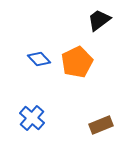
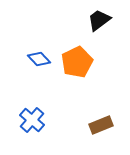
blue cross: moved 2 px down
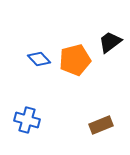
black trapezoid: moved 11 px right, 22 px down
orange pentagon: moved 2 px left, 2 px up; rotated 12 degrees clockwise
blue cross: moved 5 px left; rotated 25 degrees counterclockwise
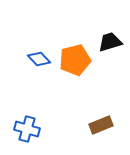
black trapezoid: rotated 20 degrees clockwise
blue cross: moved 9 px down
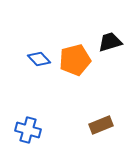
blue cross: moved 1 px right, 1 px down
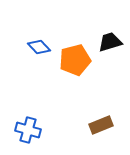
blue diamond: moved 12 px up
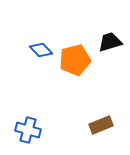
blue diamond: moved 2 px right, 3 px down
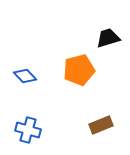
black trapezoid: moved 2 px left, 4 px up
blue diamond: moved 16 px left, 26 px down
orange pentagon: moved 4 px right, 10 px down
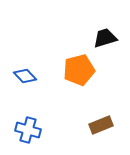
black trapezoid: moved 3 px left
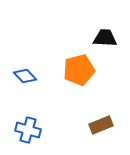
black trapezoid: rotated 20 degrees clockwise
